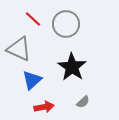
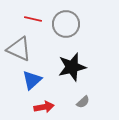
red line: rotated 30 degrees counterclockwise
black star: rotated 24 degrees clockwise
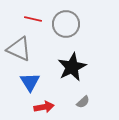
black star: rotated 12 degrees counterclockwise
blue triangle: moved 2 px left, 2 px down; rotated 20 degrees counterclockwise
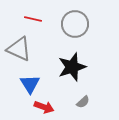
gray circle: moved 9 px right
black star: rotated 8 degrees clockwise
blue triangle: moved 2 px down
red arrow: rotated 30 degrees clockwise
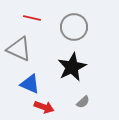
red line: moved 1 px left, 1 px up
gray circle: moved 1 px left, 3 px down
black star: rotated 8 degrees counterclockwise
blue triangle: rotated 35 degrees counterclockwise
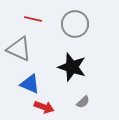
red line: moved 1 px right, 1 px down
gray circle: moved 1 px right, 3 px up
black star: rotated 28 degrees counterclockwise
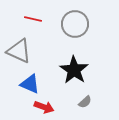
gray triangle: moved 2 px down
black star: moved 2 px right, 3 px down; rotated 16 degrees clockwise
gray semicircle: moved 2 px right
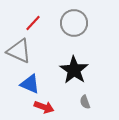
red line: moved 4 px down; rotated 60 degrees counterclockwise
gray circle: moved 1 px left, 1 px up
gray semicircle: rotated 112 degrees clockwise
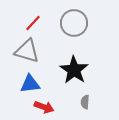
gray triangle: moved 8 px right; rotated 8 degrees counterclockwise
blue triangle: rotated 30 degrees counterclockwise
gray semicircle: rotated 24 degrees clockwise
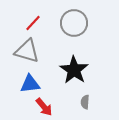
red arrow: rotated 30 degrees clockwise
